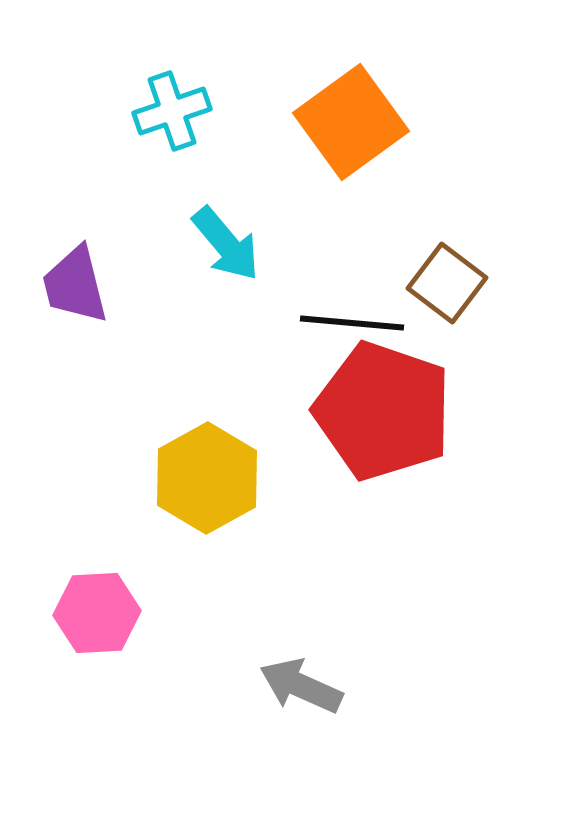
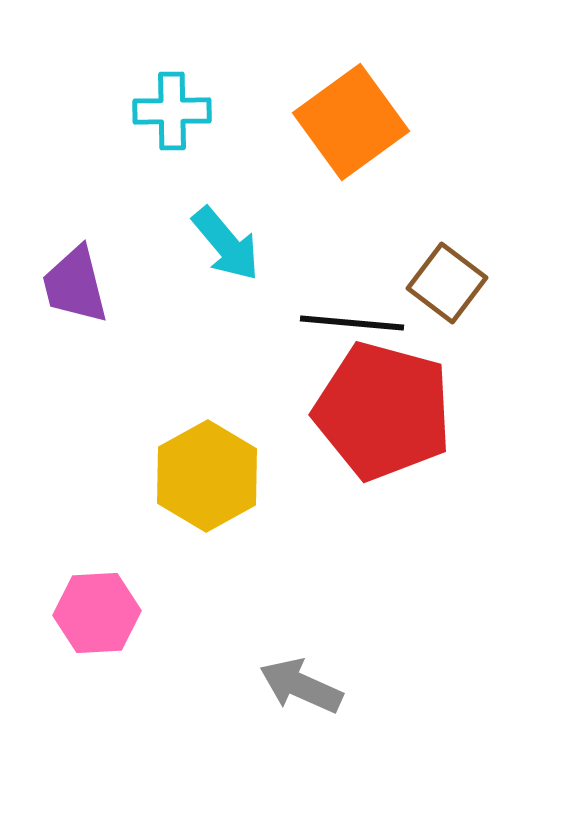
cyan cross: rotated 18 degrees clockwise
red pentagon: rotated 4 degrees counterclockwise
yellow hexagon: moved 2 px up
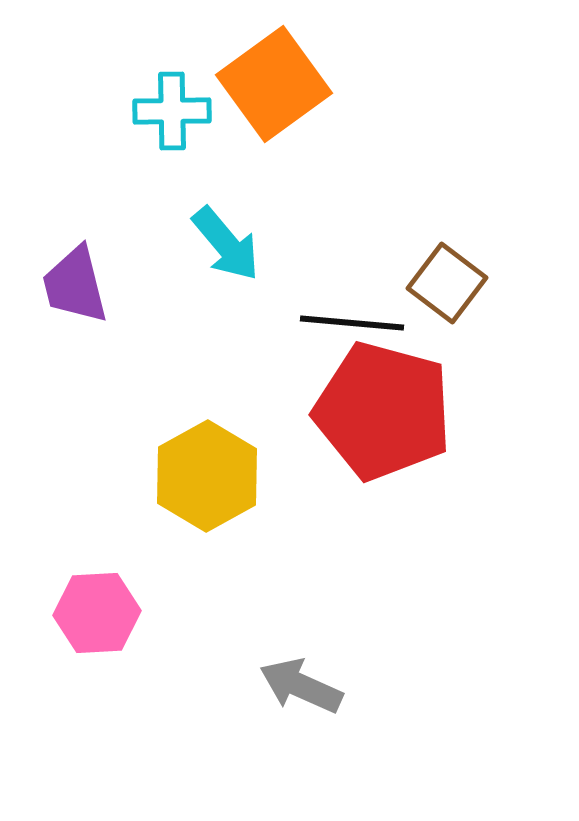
orange square: moved 77 px left, 38 px up
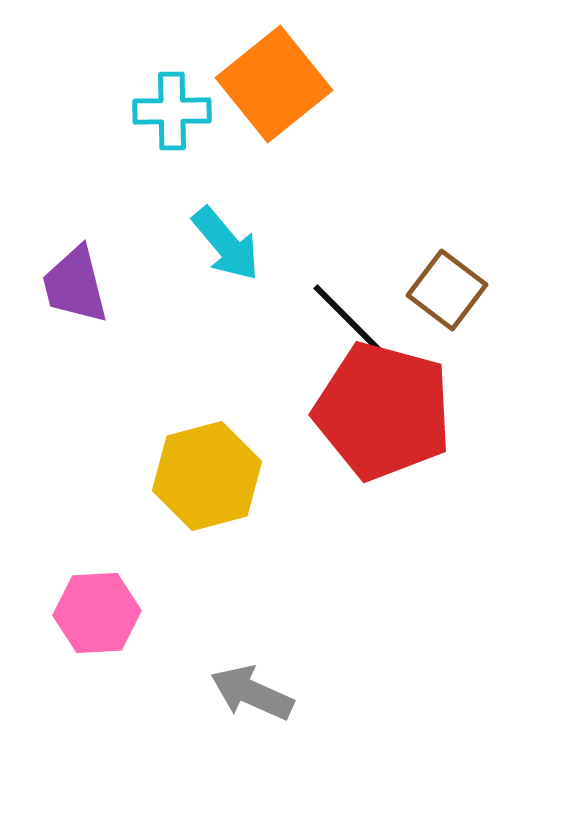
orange square: rotated 3 degrees counterclockwise
brown square: moved 7 px down
black line: rotated 40 degrees clockwise
yellow hexagon: rotated 14 degrees clockwise
gray arrow: moved 49 px left, 7 px down
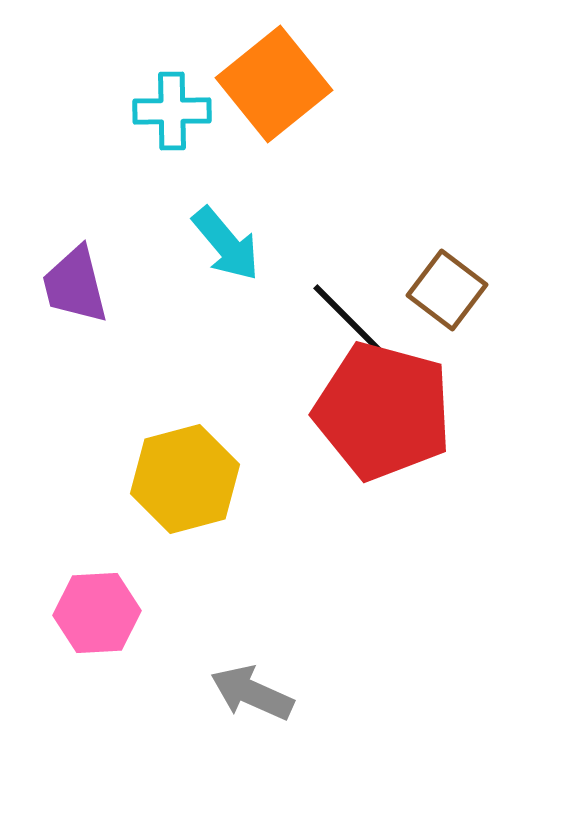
yellow hexagon: moved 22 px left, 3 px down
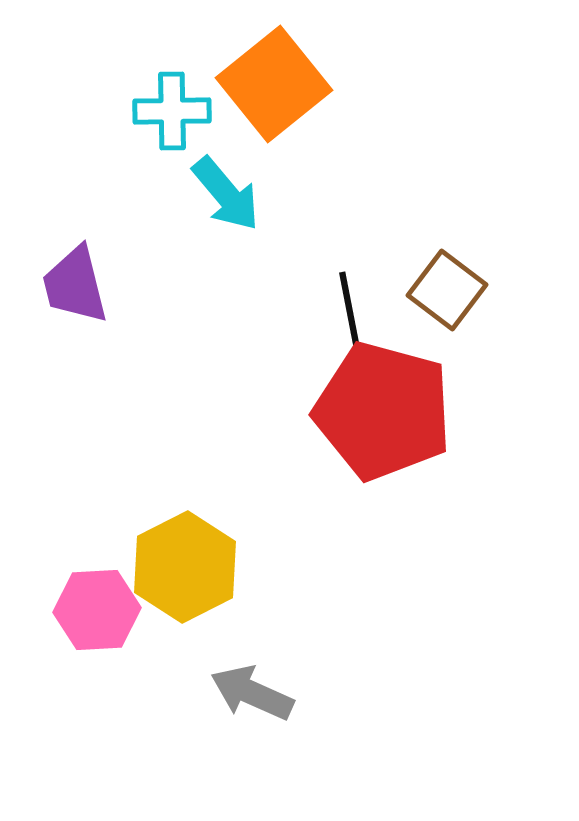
cyan arrow: moved 50 px up
black line: rotated 34 degrees clockwise
yellow hexagon: moved 88 px down; rotated 12 degrees counterclockwise
pink hexagon: moved 3 px up
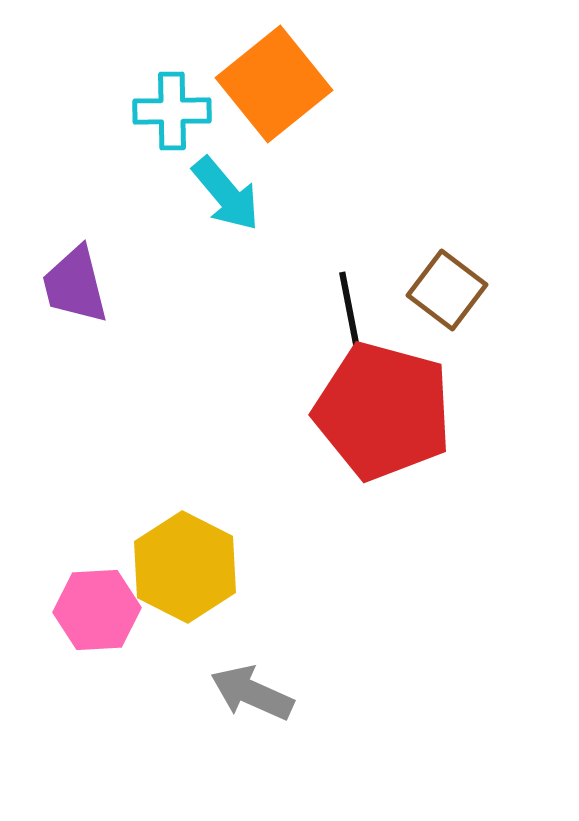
yellow hexagon: rotated 6 degrees counterclockwise
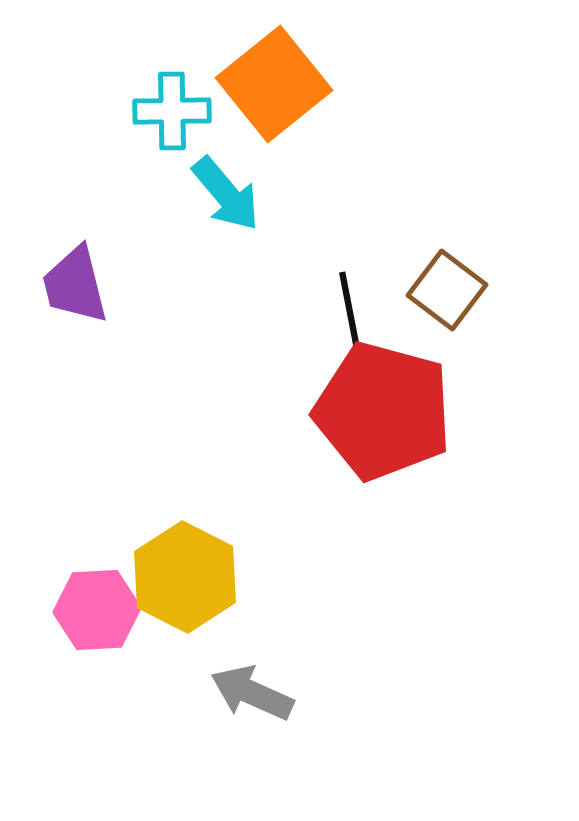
yellow hexagon: moved 10 px down
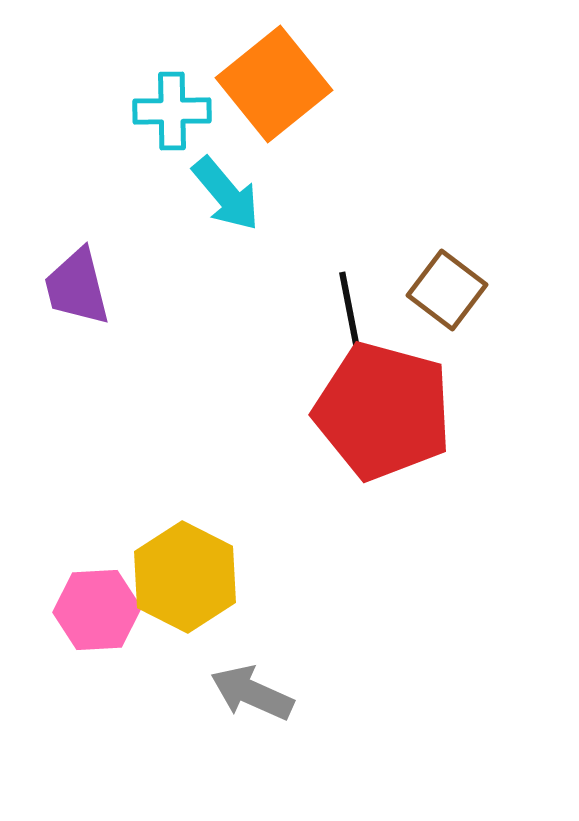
purple trapezoid: moved 2 px right, 2 px down
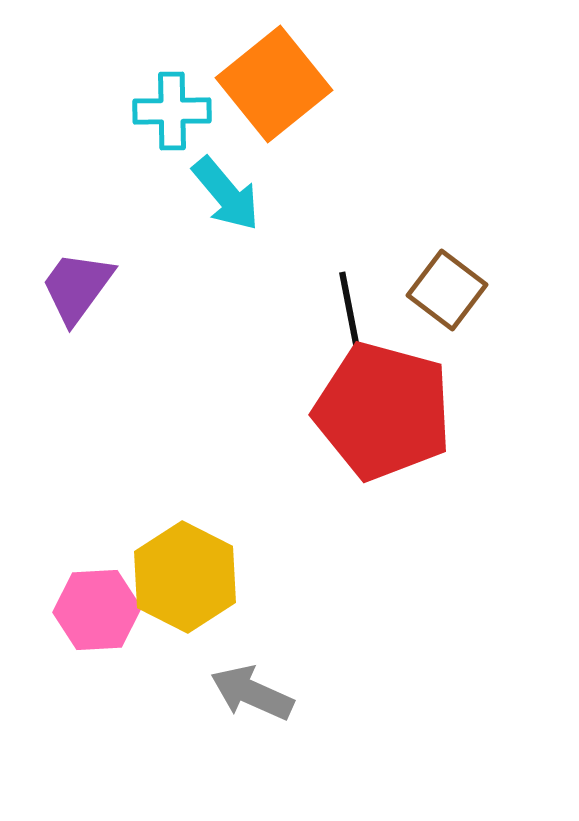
purple trapezoid: rotated 50 degrees clockwise
